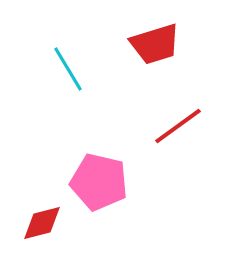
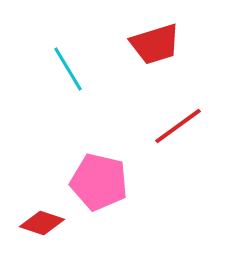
red diamond: rotated 33 degrees clockwise
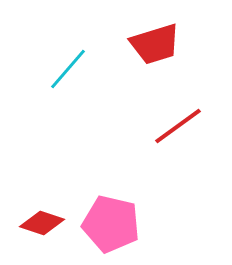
cyan line: rotated 72 degrees clockwise
pink pentagon: moved 12 px right, 42 px down
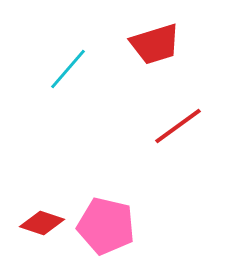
pink pentagon: moved 5 px left, 2 px down
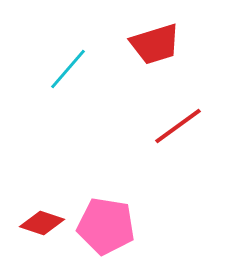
pink pentagon: rotated 4 degrees counterclockwise
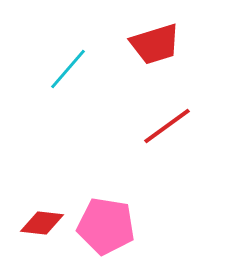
red line: moved 11 px left
red diamond: rotated 12 degrees counterclockwise
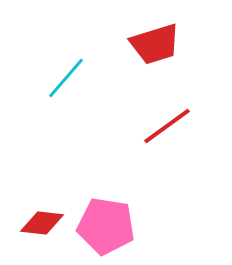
cyan line: moved 2 px left, 9 px down
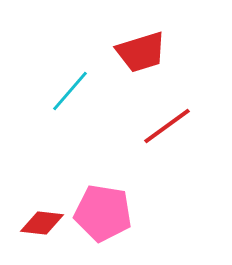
red trapezoid: moved 14 px left, 8 px down
cyan line: moved 4 px right, 13 px down
pink pentagon: moved 3 px left, 13 px up
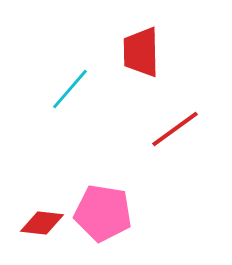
red trapezoid: rotated 106 degrees clockwise
cyan line: moved 2 px up
red line: moved 8 px right, 3 px down
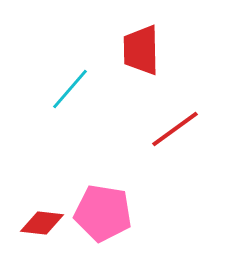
red trapezoid: moved 2 px up
